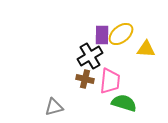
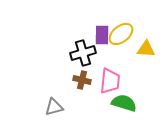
black cross: moved 7 px left, 3 px up; rotated 15 degrees clockwise
brown cross: moved 3 px left, 1 px down
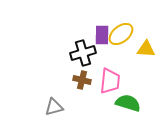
green semicircle: moved 4 px right
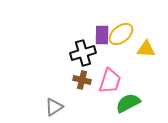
pink trapezoid: rotated 12 degrees clockwise
green semicircle: rotated 45 degrees counterclockwise
gray triangle: rotated 18 degrees counterclockwise
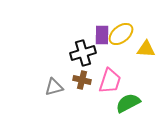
gray triangle: moved 20 px up; rotated 18 degrees clockwise
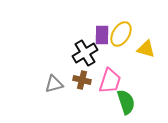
yellow ellipse: rotated 20 degrees counterclockwise
yellow triangle: rotated 12 degrees clockwise
black cross: moved 2 px right; rotated 15 degrees counterclockwise
gray triangle: moved 3 px up
green semicircle: moved 2 px left, 1 px up; rotated 100 degrees clockwise
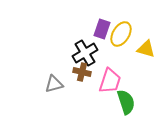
purple rectangle: moved 6 px up; rotated 18 degrees clockwise
brown cross: moved 8 px up
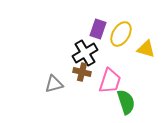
purple rectangle: moved 4 px left
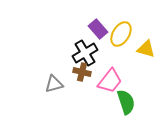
purple rectangle: rotated 60 degrees counterclockwise
pink trapezoid: rotated 20 degrees clockwise
